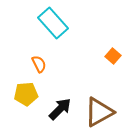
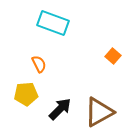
cyan rectangle: rotated 28 degrees counterclockwise
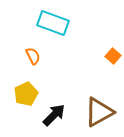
orange semicircle: moved 6 px left, 8 px up
yellow pentagon: rotated 20 degrees counterclockwise
black arrow: moved 6 px left, 6 px down
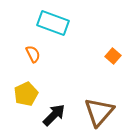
orange semicircle: moved 2 px up
brown triangle: rotated 20 degrees counterclockwise
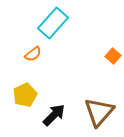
cyan rectangle: rotated 68 degrees counterclockwise
orange semicircle: rotated 78 degrees clockwise
yellow pentagon: moved 1 px left, 1 px down
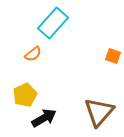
orange square: rotated 21 degrees counterclockwise
black arrow: moved 10 px left, 3 px down; rotated 15 degrees clockwise
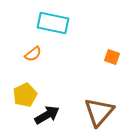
cyan rectangle: rotated 60 degrees clockwise
orange square: moved 1 px left, 1 px down
black arrow: moved 3 px right, 3 px up
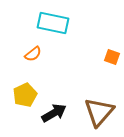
black arrow: moved 7 px right, 2 px up
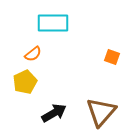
cyan rectangle: rotated 12 degrees counterclockwise
yellow pentagon: moved 13 px up
brown triangle: moved 2 px right
